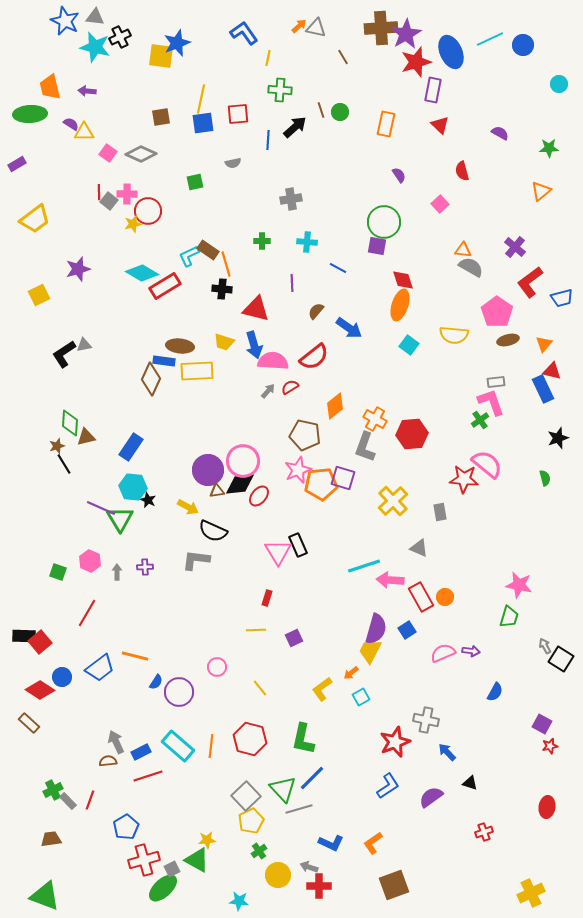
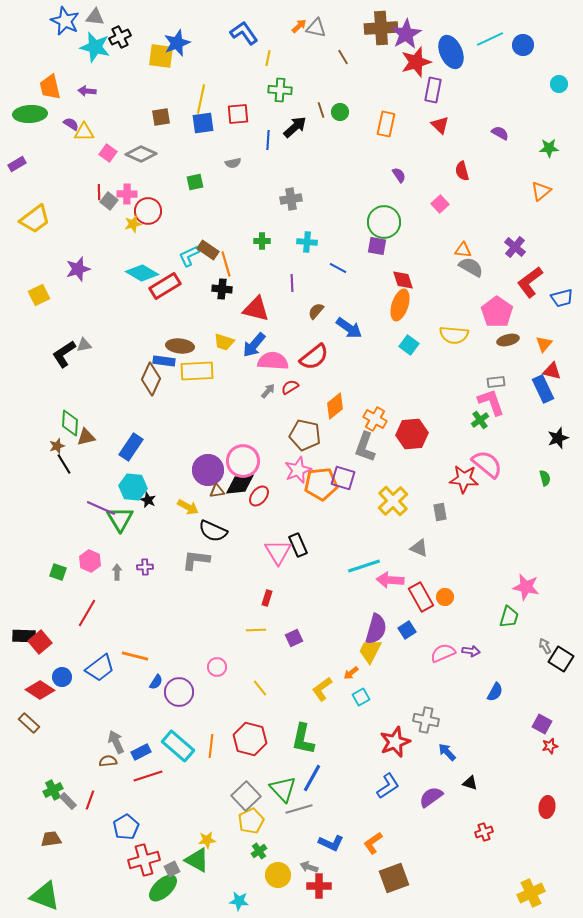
blue arrow at (254, 345): rotated 56 degrees clockwise
pink star at (519, 585): moved 7 px right, 2 px down
blue line at (312, 778): rotated 16 degrees counterclockwise
brown square at (394, 885): moved 7 px up
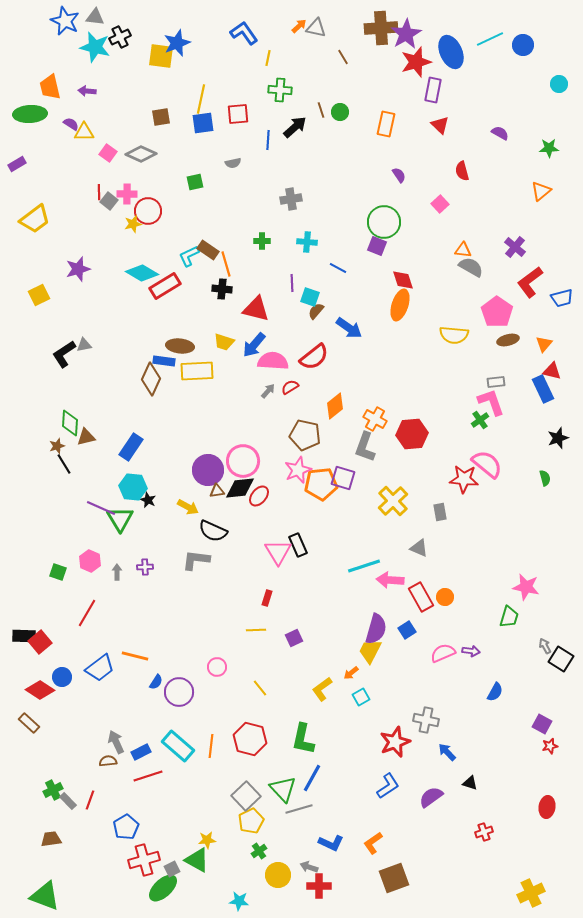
purple square at (377, 246): rotated 12 degrees clockwise
cyan square at (409, 345): moved 99 px left, 48 px up; rotated 18 degrees counterclockwise
black diamond at (240, 484): moved 4 px down
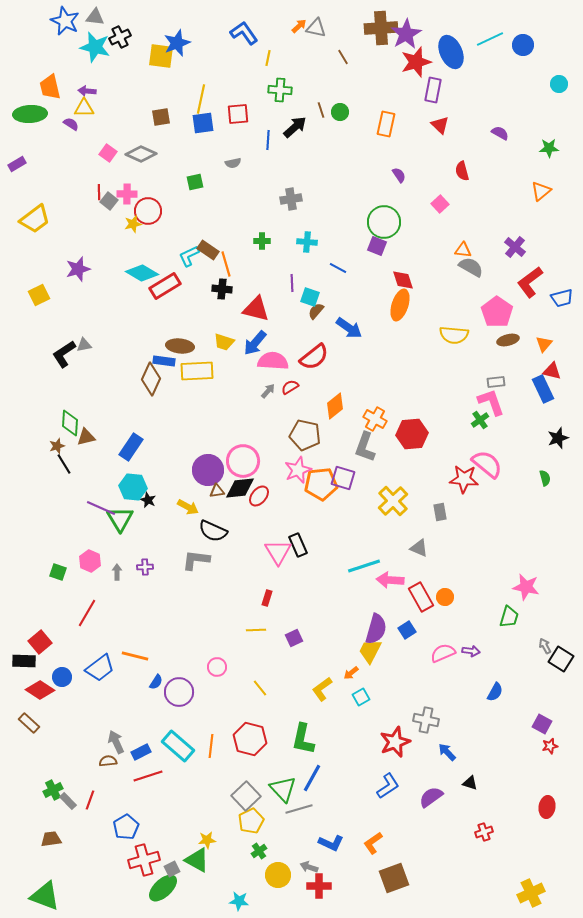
yellow triangle at (84, 132): moved 24 px up
blue arrow at (254, 345): moved 1 px right, 2 px up
black rectangle at (24, 636): moved 25 px down
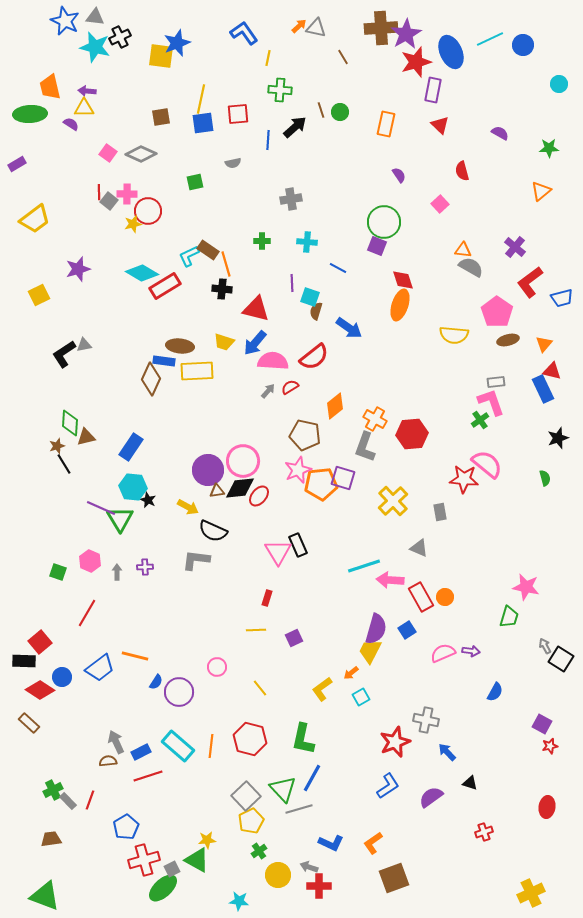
brown semicircle at (316, 311): rotated 24 degrees counterclockwise
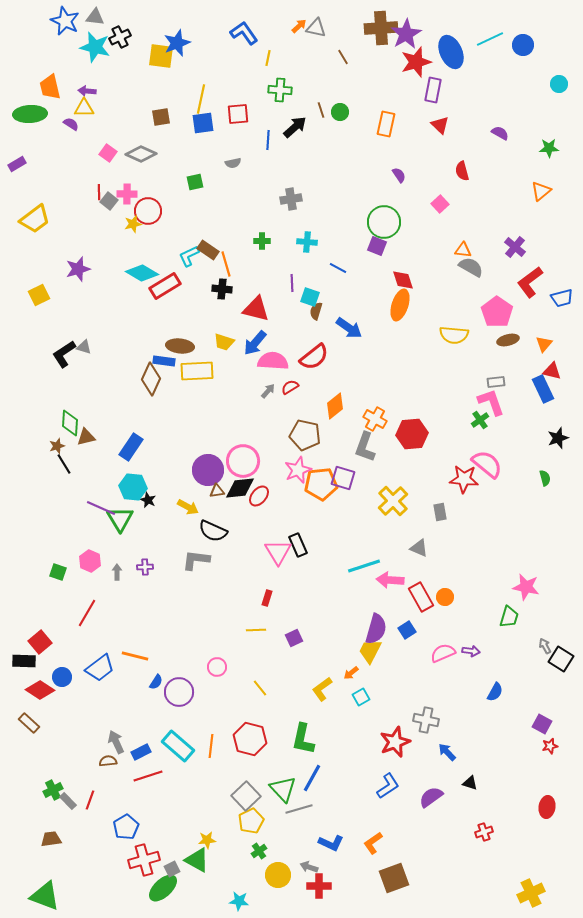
gray triangle at (84, 345): moved 2 px down; rotated 28 degrees clockwise
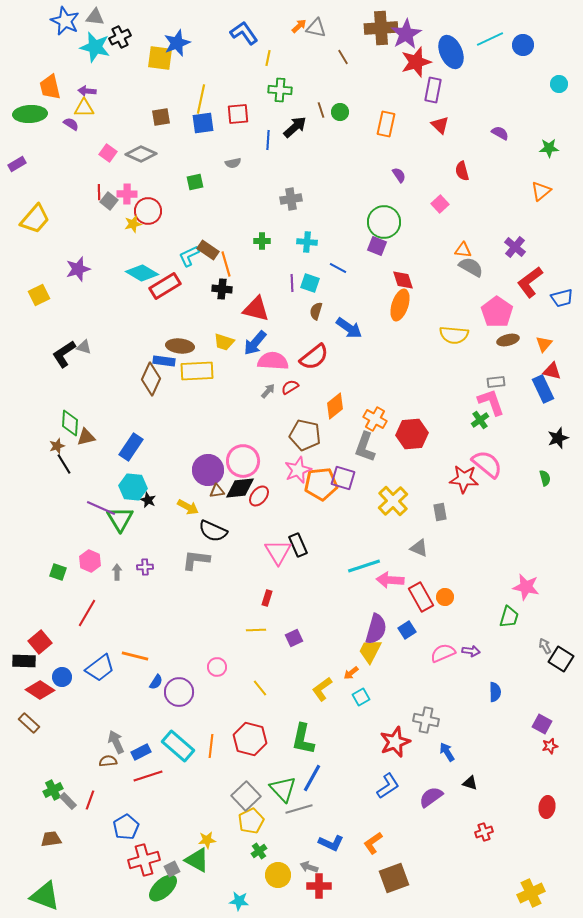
yellow square at (161, 56): moved 1 px left, 2 px down
yellow trapezoid at (35, 219): rotated 12 degrees counterclockwise
cyan square at (310, 297): moved 14 px up
blue semicircle at (495, 692): rotated 30 degrees counterclockwise
blue arrow at (447, 752): rotated 12 degrees clockwise
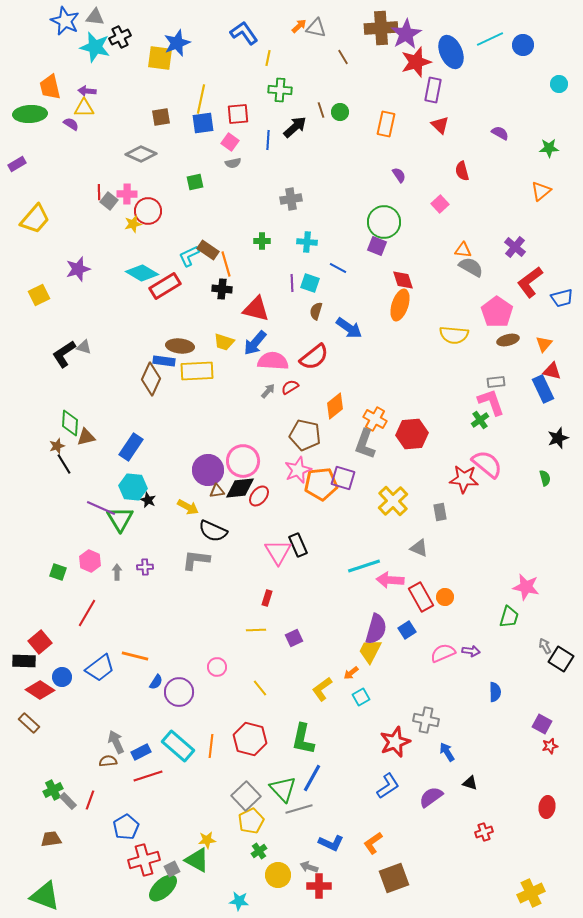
pink square at (108, 153): moved 122 px right, 11 px up
gray L-shape at (365, 447): moved 3 px up
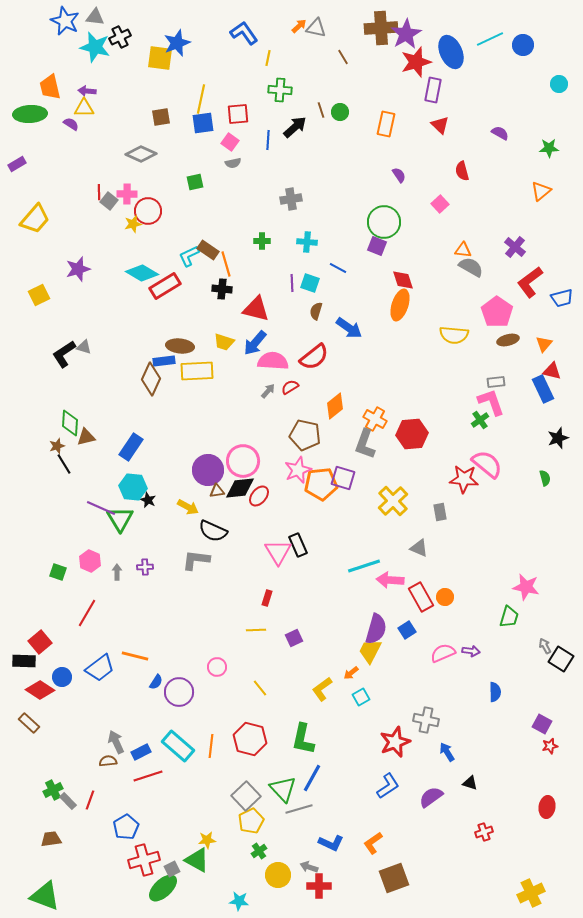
blue rectangle at (164, 361): rotated 15 degrees counterclockwise
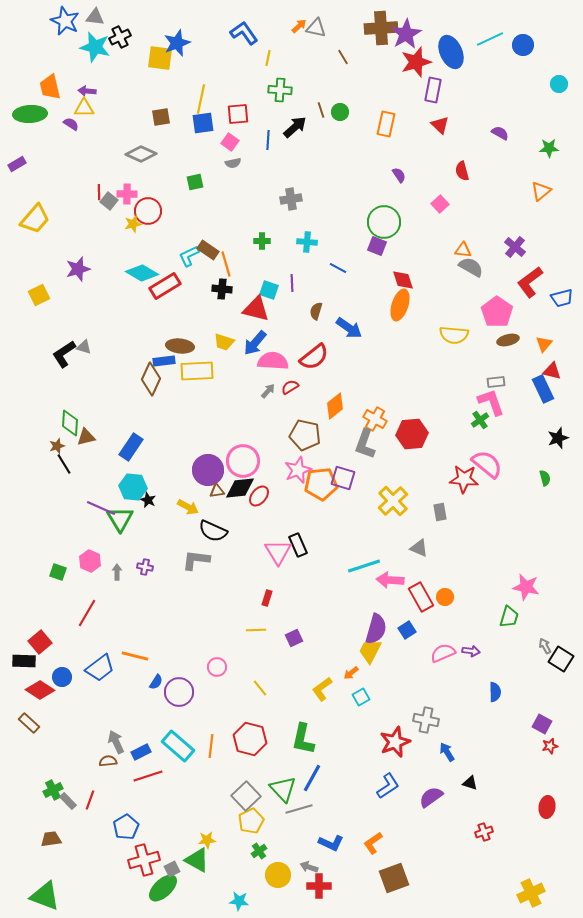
cyan square at (310, 283): moved 41 px left, 7 px down
purple cross at (145, 567): rotated 14 degrees clockwise
